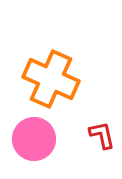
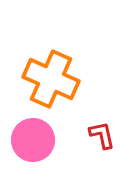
pink circle: moved 1 px left, 1 px down
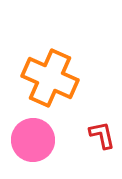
orange cross: moved 1 px left, 1 px up
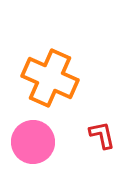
pink circle: moved 2 px down
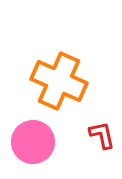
orange cross: moved 9 px right, 3 px down
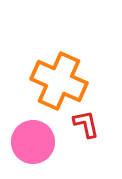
red L-shape: moved 16 px left, 11 px up
